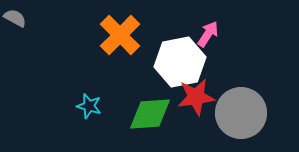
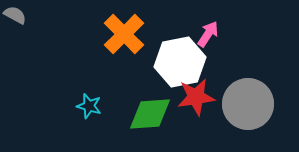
gray semicircle: moved 3 px up
orange cross: moved 4 px right, 1 px up
gray circle: moved 7 px right, 9 px up
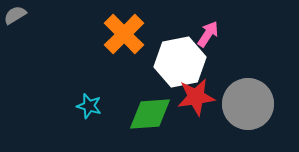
gray semicircle: rotated 60 degrees counterclockwise
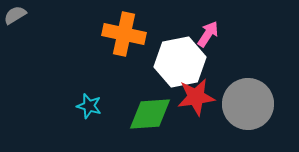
orange cross: rotated 33 degrees counterclockwise
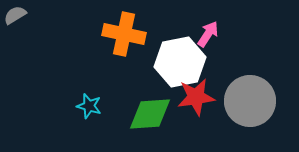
gray circle: moved 2 px right, 3 px up
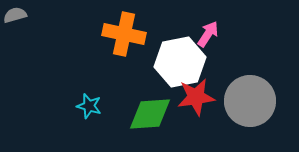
gray semicircle: rotated 15 degrees clockwise
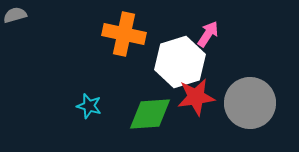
white hexagon: rotated 6 degrees counterclockwise
gray circle: moved 2 px down
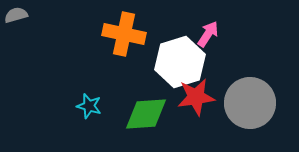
gray semicircle: moved 1 px right
green diamond: moved 4 px left
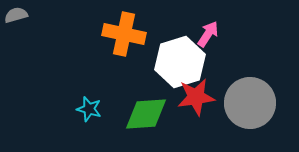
cyan star: moved 3 px down
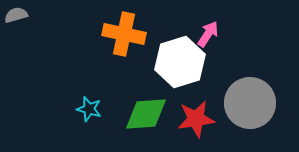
red star: moved 22 px down
